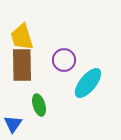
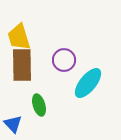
yellow trapezoid: moved 3 px left
blue triangle: rotated 18 degrees counterclockwise
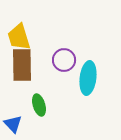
cyan ellipse: moved 5 px up; rotated 32 degrees counterclockwise
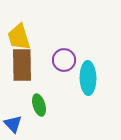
cyan ellipse: rotated 8 degrees counterclockwise
